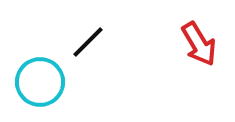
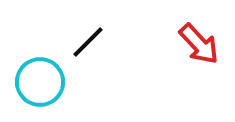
red arrow: rotated 12 degrees counterclockwise
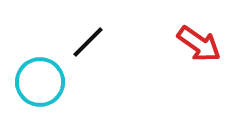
red arrow: rotated 12 degrees counterclockwise
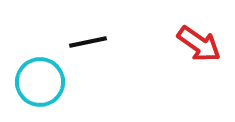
black line: rotated 33 degrees clockwise
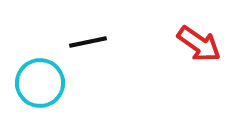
cyan circle: moved 1 px down
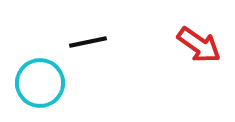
red arrow: moved 1 px down
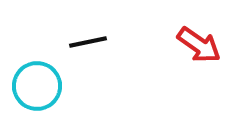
cyan circle: moved 3 px left, 3 px down
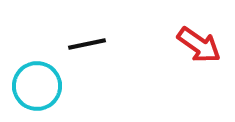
black line: moved 1 px left, 2 px down
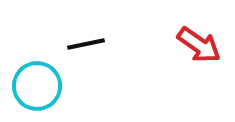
black line: moved 1 px left
